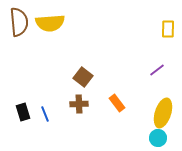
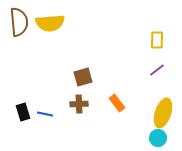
yellow rectangle: moved 11 px left, 11 px down
brown square: rotated 36 degrees clockwise
blue line: rotated 56 degrees counterclockwise
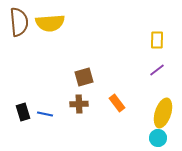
brown square: moved 1 px right
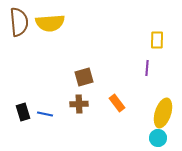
purple line: moved 10 px left, 2 px up; rotated 49 degrees counterclockwise
